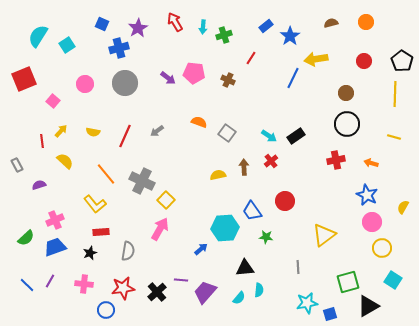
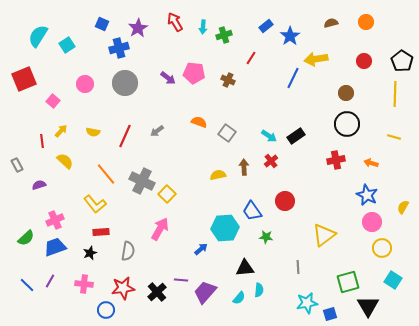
yellow square at (166, 200): moved 1 px right, 6 px up
black triangle at (368, 306): rotated 30 degrees counterclockwise
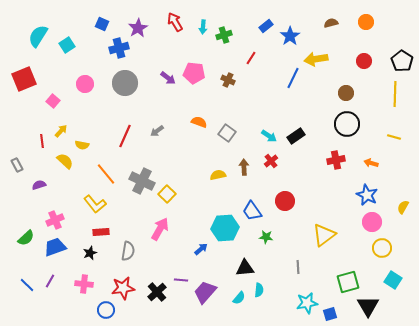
yellow semicircle at (93, 132): moved 11 px left, 13 px down
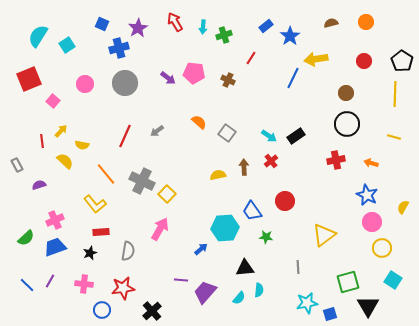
red square at (24, 79): moved 5 px right
orange semicircle at (199, 122): rotated 21 degrees clockwise
black cross at (157, 292): moved 5 px left, 19 px down
blue circle at (106, 310): moved 4 px left
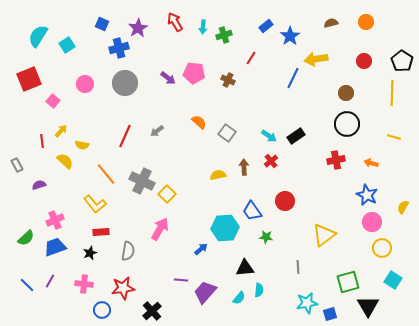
yellow line at (395, 94): moved 3 px left, 1 px up
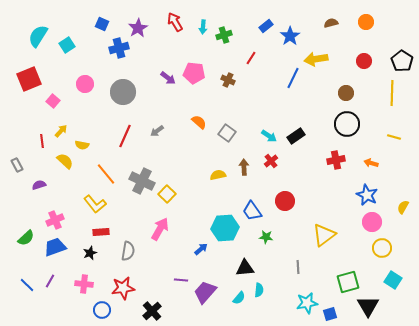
gray circle at (125, 83): moved 2 px left, 9 px down
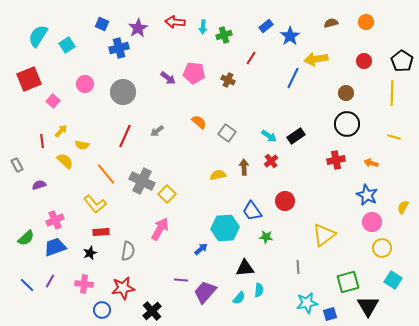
red arrow at (175, 22): rotated 54 degrees counterclockwise
